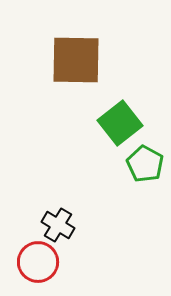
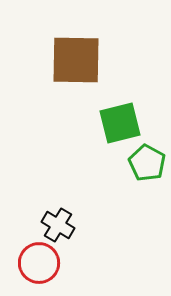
green square: rotated 24 degrees clockwise
green pentagon: moved 2 px right, 1 px up
red circle: moved 1 px right, 1 px down
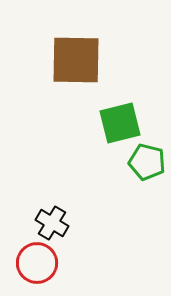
green pentagon: moved 1 px up; rotated 15 degrees counterclockwise
black cross: moved 6 px left, 2 px up
red circle: moved 2 px left
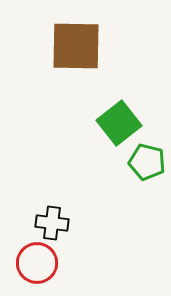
brown square: moved 14 px up
green square: moved 1 px left; rotated 24 degrees counterclockwise
black cross: rotated 24 degrees counterclockwise
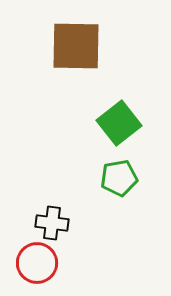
green pentagon: moved 28 px left, 16 px down; rotated 24 degrees counterclockwise
